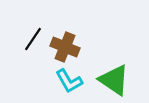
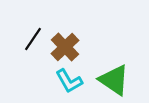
brown cross: rotated 24 degrees clockwise
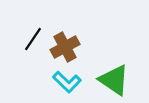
brown cross: rotated 16 degrees clockwise
cyan L-shape: moved 2 px left, 1 px down; rotated 16 degrees counterclockwise
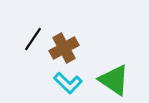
brown cross: moved 1 px left, 1 px down
cyan L-shape: moved 1 px right, 1 px down
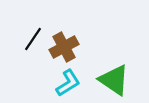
brown cross: moved 1 px up
cyan L-shape: rotated 76 degrees counterclockwise
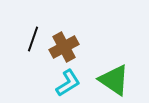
black line: rotated 15 degrees counterclockwise
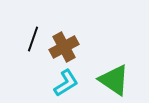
cyan L-shape: moved 2 px left
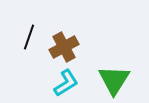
black line: moved 4 px left, 2 px up
green triangle: rotated 28 degrees clockwise
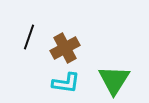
brown cross: moved 1 px right, 1 px down
cyan L-shape: rotated 40 degrees clockwise
